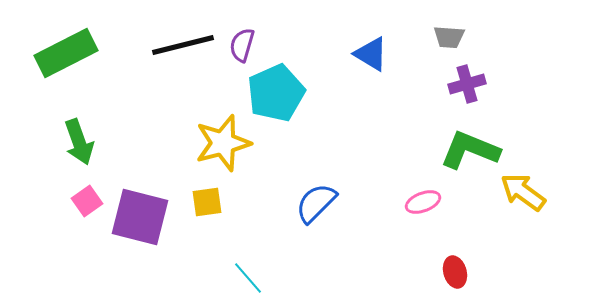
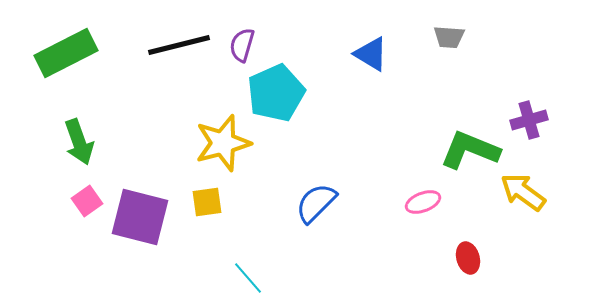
black line: moved 4 px left
purple cross: moved 62 px right, 36 px down
red ellipse: moved 13 px right, 14 px up
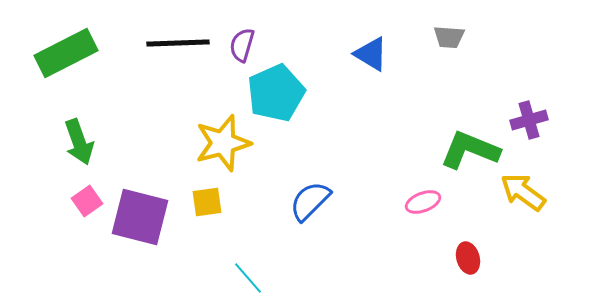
black line: moved 1 px left, 2 px up; rotated 12 degrees clockwise
blue semicircle: moved 6 px left, 2 px up
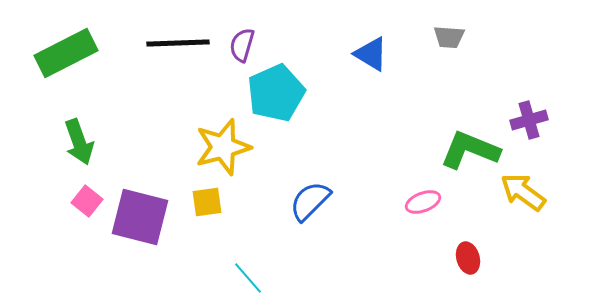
yellow star: moved 4 px down
pink square: rotated 16 degrees counterclockwise
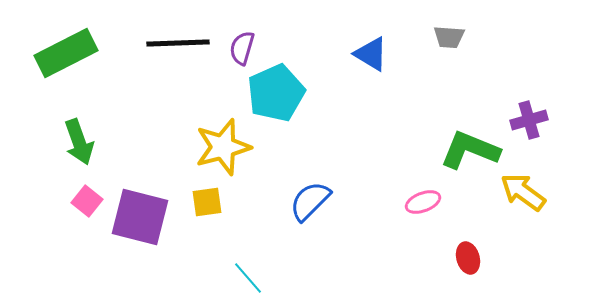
purple semicircle: moved 3 px down
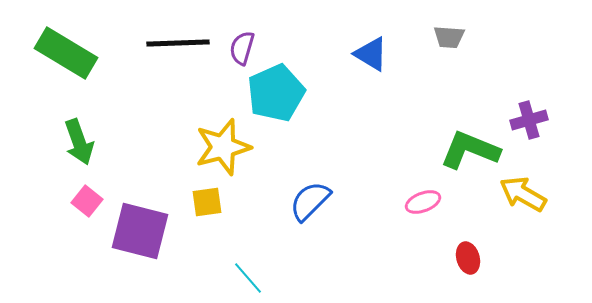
green rectangle: rotated 58 degrees clockwise
yellow arrow: moved 2 px down; rotated 6 degrees counterclockwise
purple square: moved 14 px down
